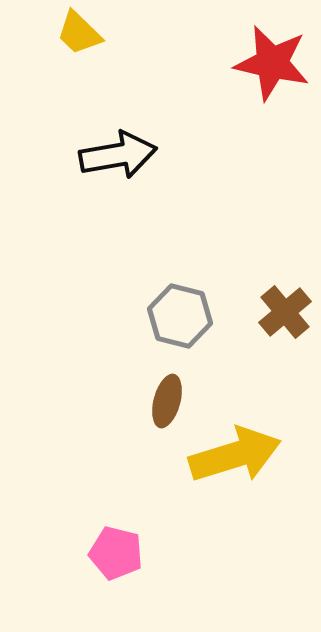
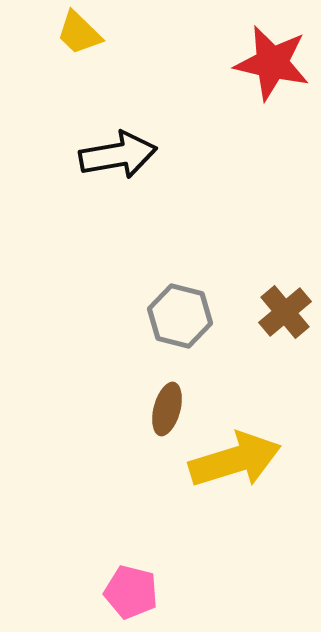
brown ellipse: moved 8 px down
yellow arrow: moved 5 px down
pink pentagon: moved 15 px right, 39 px down
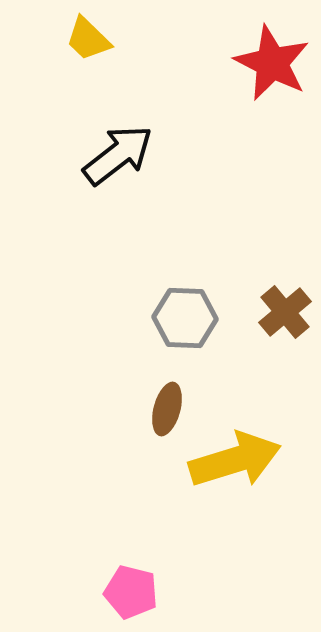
yellow trapezoid: moved 9 px right, 6 px down
red star: rotated 14 degrees clockwise
black arrow: rotated 28 degrees counterclockwise
gray hexagon: moved 5 px right, 2 px down; rotated 12 degrees counterclockwise
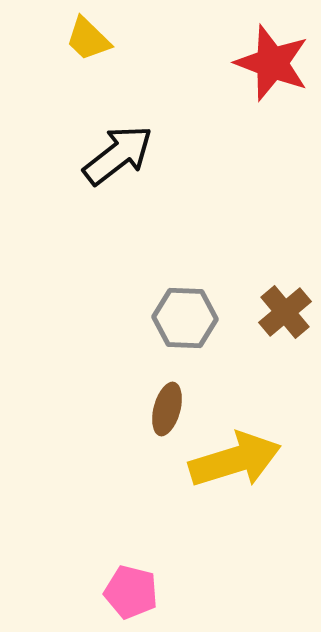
red star: rotated 6 degrees counterclockwise
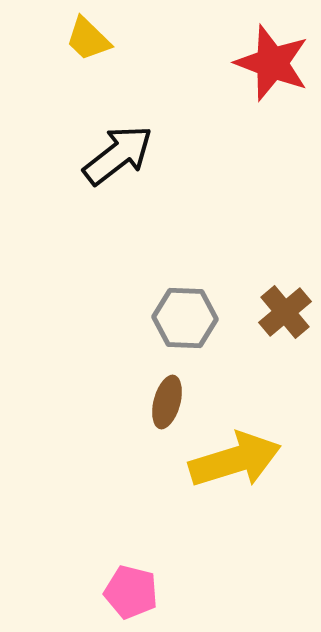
brown ellipse: moved 7 px up
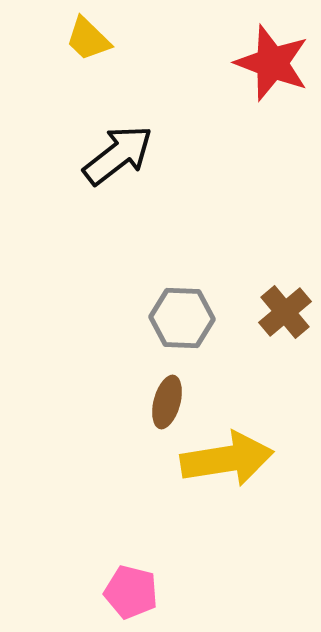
gray hexagon: moved 3 px left
yellow arrow: moved 8 px left, 1 px up; rotated 8 degrees clockwise
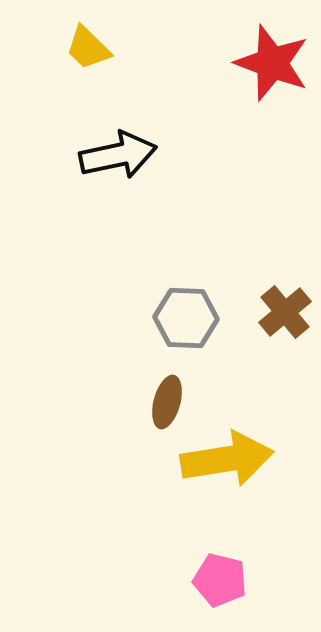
yellow trapezoid: moved 9 px down
black arrow: rotated 26 degrees clockwise
gray hexagon: moved 4 px right
pink pentagon: moved 89 px right, 12 px up
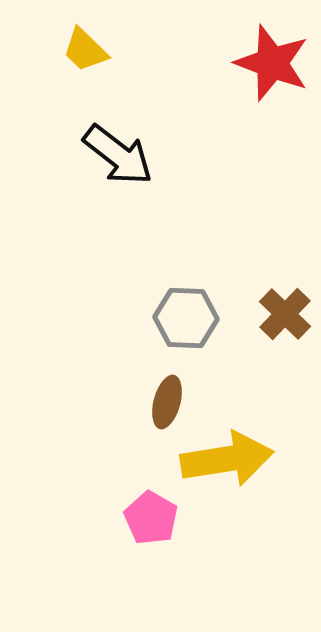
yellow trapezoid: moved 3 px left, 2 px down
black arrow: rotated 50 degrees clockwise
brown cross: moved 2 px down; rotated 6 degrees counterclockwise
pink pentagon: moved 69 px left, 62 px up; rotated 16 degrees clockwise
